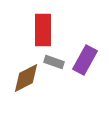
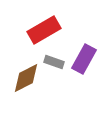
red rectangle: moved 1 px right; rotated 60 degrees clockwise
purple rectangle: moved 1 px left, 1 px up
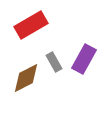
red rectangle: moved 13 px left, 5 px up
gray rectangle: rotated 42 degrees clockwise
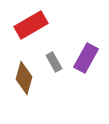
purple rectangle: moved 2 px right, 1 px up
brown diamond: moved 2 px left; rotated 48 degrees counterclockwise
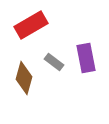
purple rectangle: rotated 40 degrees counterclockwise
gray rectangle: rotated 24 degrees counterclockwise
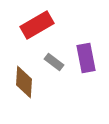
red rectangle: moved 6 px right
brown diamond: moved 4 px down; rotated 12 degrees counterclockwise
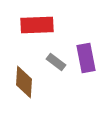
red rectangle: rotated 28 degrees clockwise
gray rectangle: moved 2 px right
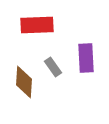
purple rectangle: rotated 8 degrees clockwise
gray rectangle: moved 3 px left, 5 px down; rotated 18 degrees clockwise
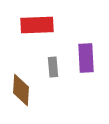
gray rectangle: rotated 30 degrees clockwise
brown diamond: moved 3 px left, 8 px down
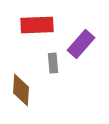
purple rectangle: moved 5 px left, 14 px up; rotated 44 degrees clockwise
gray rectangle: moved 4 px up
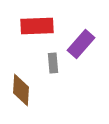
red rectangle: moved 1 px down
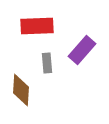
purple rectangle: moved 1 px right, 6 px down
gray rectangle: moved 6 px left
